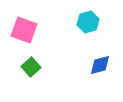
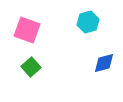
pink square: moved 3 px right
blue diamond: moved 4 px right, 2 px up
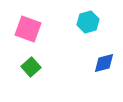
pink square: moved 1 px right, 1 px up
